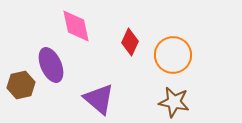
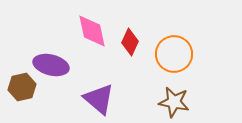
pink diamond: moved 16 px right, 5 px down
orange circle: moved 1 px right, 1 px up
purple ellipse: rotated 52 degrees counterclockwise
brown hexagon: moved 1 px right, 2 px down
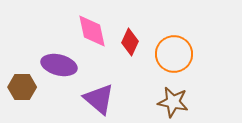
purple ellipse: moved 8 px right
brown hexagon: rotated 12 degrees clockwise
brown star: moved 1 px left
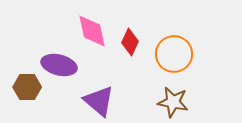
brown hexagon: moved 5 px right
purple triangle: moved 2 px down
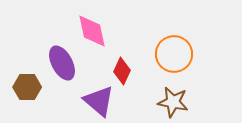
red diamond: moved 8 px left, 29 px down
purple ellipse: moved 3 px right, 2 px up; rotated 48 degrees clockwise
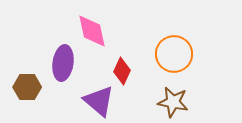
purple ellipse: moved 1 px right; rotated 36 degrees clockwise
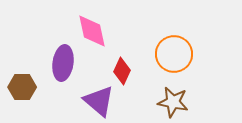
brown hexagon: moved 5 px left
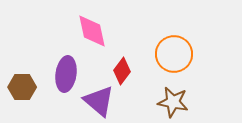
purple ellipse: moved 3 px right, 11 px down
red diamond: rotated 12 degrees clockwise
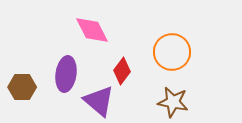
pink diamond: moved 1 px up; rotated 15 degrees counterclockwise
orange circle: moved 2 px left, 2 px up
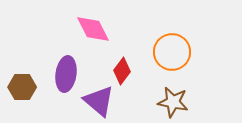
pink diamond: moved 1 px right, 1 px up
